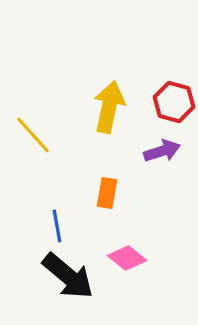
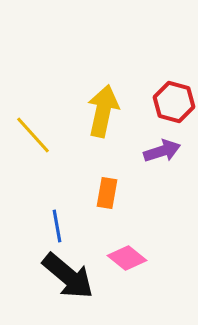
yellow arrow: moved 6 px left, 4 px down
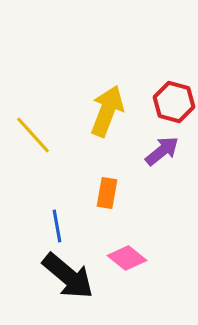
yellow arrow: moved 4 px right; rotated 9 degrees clockwise
purple arrow: rotated 21 degrees counterclockwise
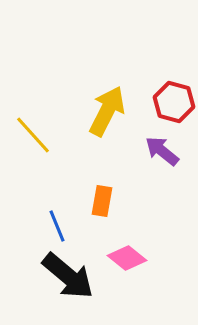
yellow arrow: rotated 6 degrees clockwise
purple arrow: rotated 102 degrees counterclockwise
orange rectangle: moved 5 px left, 8 px down
blue line: rotated 12 degrees counterclockwise
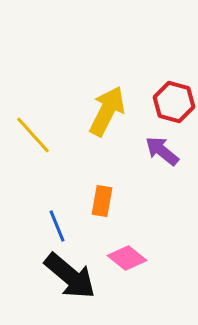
black arrow: moved 2 px right
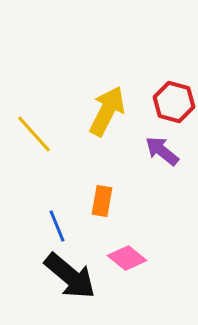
yellow line: moved 1 px right, 1 px up
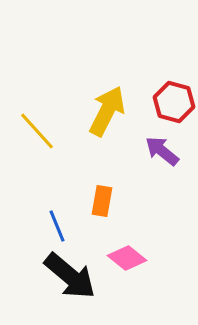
yellow line: moved 3 px right, 3 px up
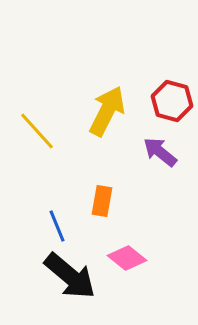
red hexagon: moved 2 px left, 1 px up
purple arrow: moved 2 px left, 1 px down
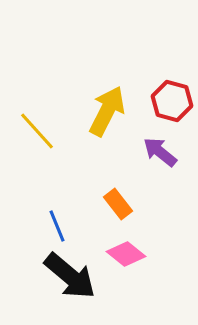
orange rectangle: moved 16 px right, 3 px down; rotated 48 degrees counterclockwise
pink diamond: moved 1 px left, 4 px up
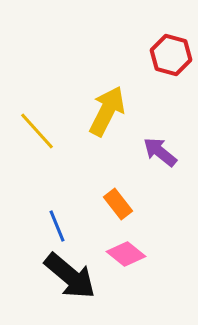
red hexagon: moved 1 px left, 46 px up
